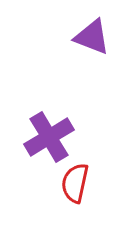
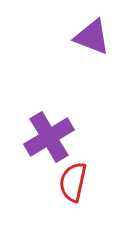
red semicircle: moved 2 px left, 1 px up
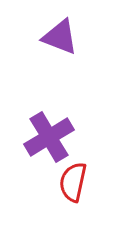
purple triangle: moved 32 px left
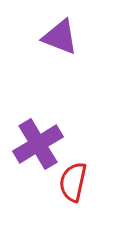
purple cross: moved 11 px left, 7 px down
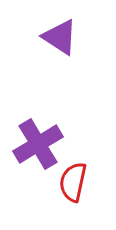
purple triangle: rotated 12 degrees clockwise
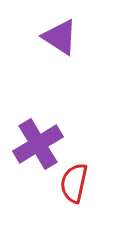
red semicircle: moved 1 px right, 1 px down
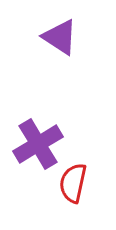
red semicircle: moved 1 px left
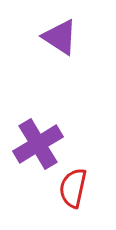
red semicircle: moved 5 px down
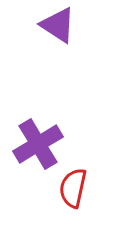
purple triangle: moved 2 px left, 12 px up
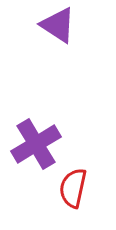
purple cross: moved 2 px left
